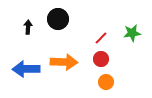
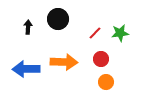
green star: moved 12 px left
red line: moved 6 px left, 5 px up
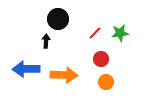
black arrow: moved 18 px right, 14 px down
orange arrow: moved 13 px down
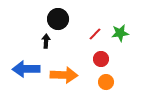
red line: moved 1 px down
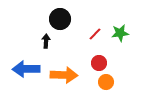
black circle: moved 2 px right
red circle: moved 2 px left, 4 px down
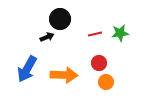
red line: rotated 32 degrees clockwise
black arrow: moved 1 px right, 4 px up; rotated 64 degrees clockwise
blue arrow: moved 1 px right; rotated 60 degrees counterclockwise
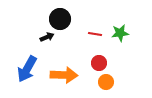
red line: rotated 24 degrees clockwise
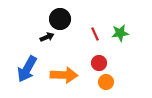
red line: rotated 56 degrees clockwise
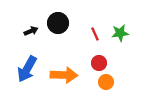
black circle: moved 2 px left, 4 px down
black arrow: moved 16 px left, 6 px up
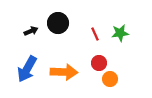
orange arrow: moved 3 px up
orange circle: moved 4 px right, 3 px up
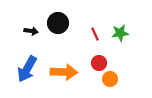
black arrow: rotated 32 degrees clockwise
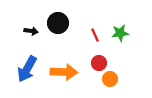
red line: moved 1 px down
